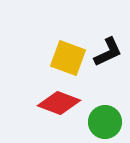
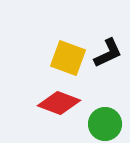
black L-shape: moved 1 px down
green circle: moved 2 px down
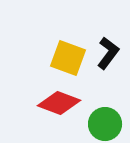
black L-shape: rotated 28 degrees counterclockwise
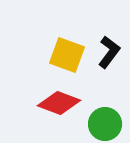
black L-shape: moved 1 px right, 1 px up
yellow square: moved 1 px left, 3 px up
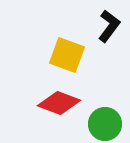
black L-shape: moved 26 px up
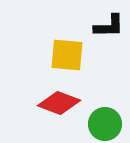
black L-shape: rotated 52 degrees clockwise
yellow square: rotated 15 degrees counterclockwise
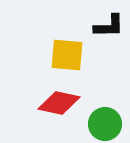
red diamond: rotated 9 degrees counterclockwise
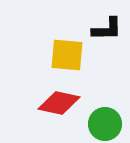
black L-shape: moved 2 px left, 3 px down
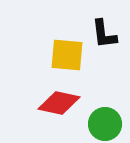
black L-shape: moved 3 px left, 5 px down; rotated 84 degrees clockwise
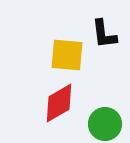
red diamond: rotated 42 degrees counterclockwise
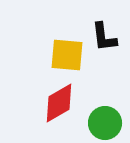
black L-shape: moved 3 px down
green circle: moved 1 px up
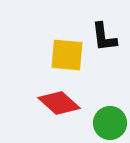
red diamond: rotated 72 degrees clockwise
green circle: moved 5 px right
